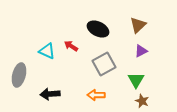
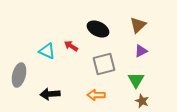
gray square: rotated 15 degrees clockwise
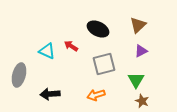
orange arrow: rotated 18 degrees counterclockwise
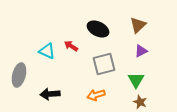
brown star: moved 2 px left, 1 px down
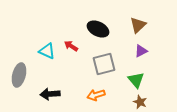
green triangle: rotated 12 degrees counterclockwise
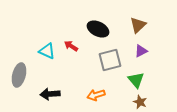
gray square: moved 6 px right, 4 px up
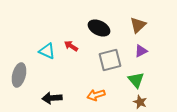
black ellipse: moved 1 px right, 1 px up
black arrow: moved 2 px right, 4 px down
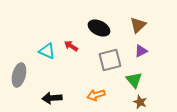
green triangle: moved 2 px left
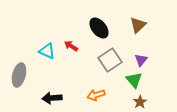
black ellipse: rotated 25 degrees clockwise
purple triangle: moved 9 px down; rotated 24 degrees counterclockwise
gray square: rotated 20 degrees counterclockwise
brown star: rotated 16 degrees clockwise
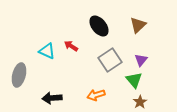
black ellipse: moved 2 px up
